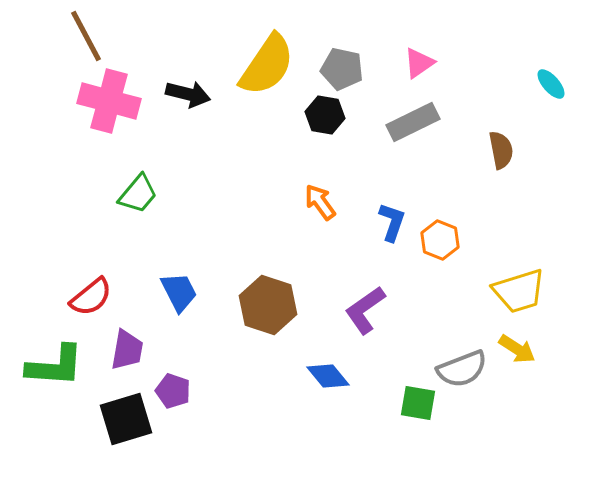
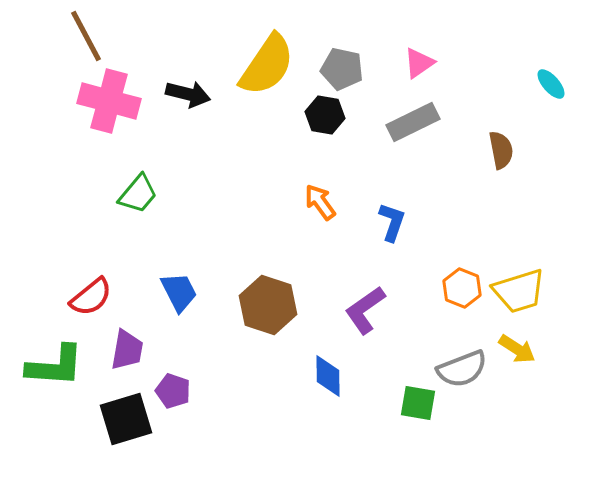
orange hexagon: moved 22 px right, 48 px down
blue diamond: rotated 39 degrees clockwise
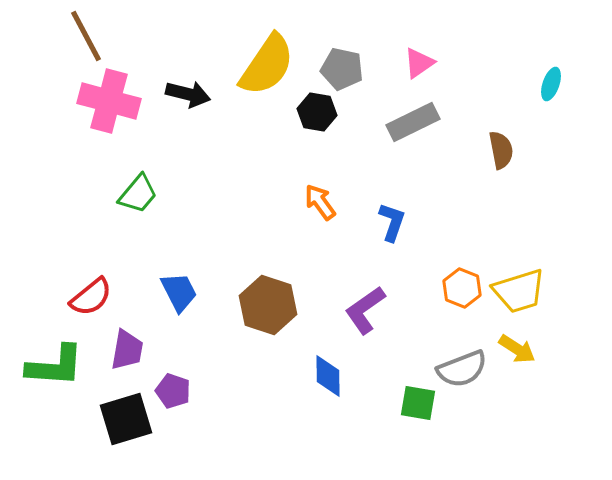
cyan ellipse: rotated 60 degrees clockwise
black hexagon: moved 8 px left, 3 px up
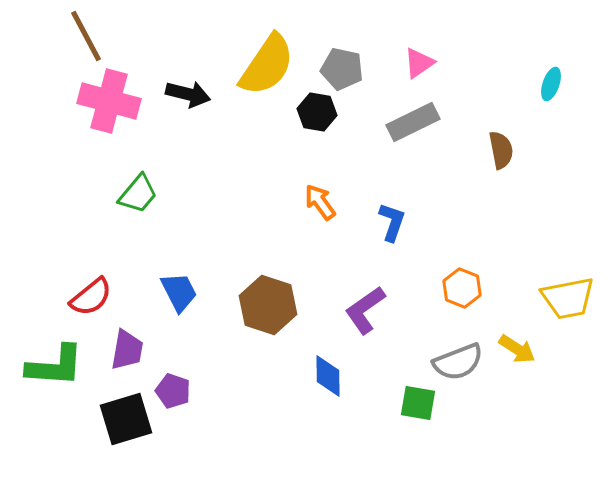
yellow trapezoid: moved 49 px right, 7 px down; rotated 6 degrees clockwise
gray semicircle: moved 4 px left, 7 px up
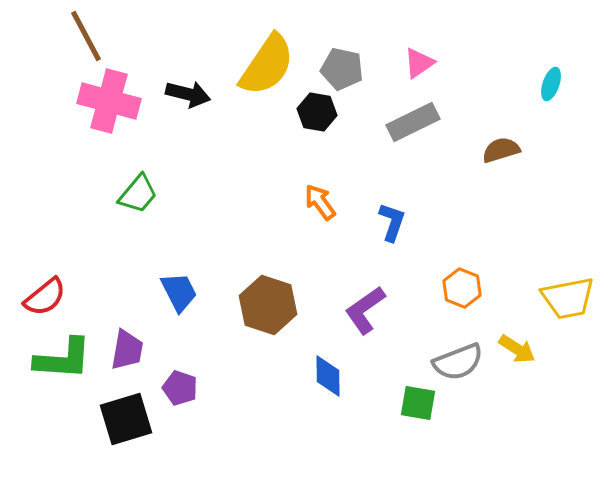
brown semicircle: rotated 96 degrees counterclockwise
red semicircle: moved 46 px left
green L-shape: moved 8 px right, 7 px up
purple pentagon: moved 7 px right, 3 px up
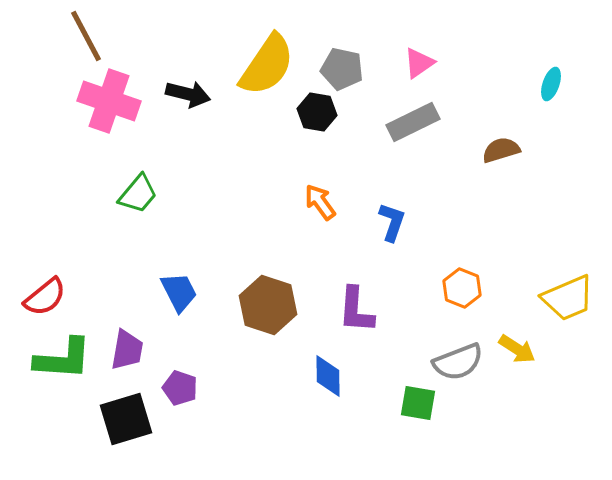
pink cross: rotated 4 degrees clockwise
yellow trapezoid: rotated 12 degrees counterclockwise
purple L-shape: moved 9 px left; rotated 51 degrees counterclockwise
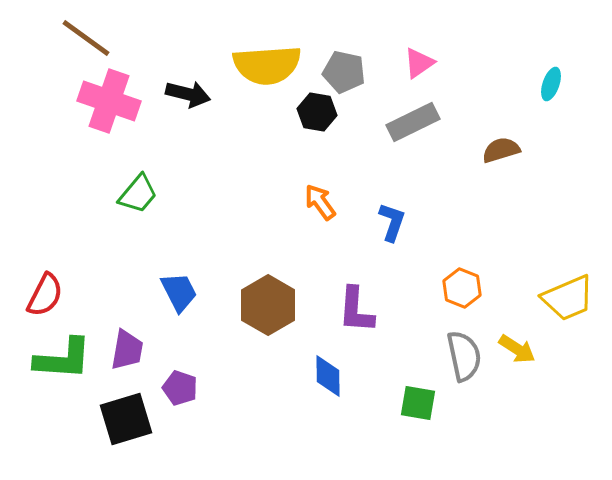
brown line: moved 2 px down; rotated 26 degrees counterclockwise
yellow semicircle: rotated 52 degrees clockwise
gray pentagon: moved 2 px right, 3 px down
red semicircle: moved 2 px up; rotated 24 degrees counterclockwise
brown hexagon: rotated 12 degrees clockwise
gray semicircle: moved 6 px right, 6 px up; rotated 81 degrees counterclockwise
